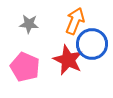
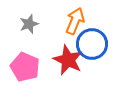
gray star: rotated 24 degrees counterclockwise
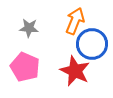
gray star: moved 4 px down; rotated 24 degrees clockwise
red star: moved 7 px right, 11 px down
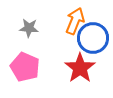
blue circle: moved 1 px right, 6 px up
red star: moved 5 px right, 3 px up; rotated 12 degrees clockwise
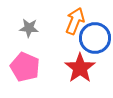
blue circle: moved 2 px right
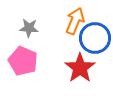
pink pentagon: moved 2 px left, 6 px up
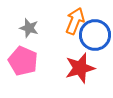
gray star: rotated 12 degrees clockwise
blue circle: moved 3 px up
red star: rotated 20 degrees clockwise
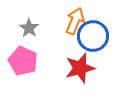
gray star: rotated 18 degrees clockwise
blue circle: moved 2 px left, 1 px down
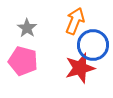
gray star: moved 2 px left
blue circle: moved 9 px down
pink pentagon: rotated 8 degrees counterclockwise
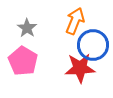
pink pentagon: rotated 16 degrees clockwise
red star: rotated 12 degrees clockwise
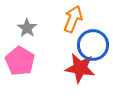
orange arrow: moved 2 px left, 2 px up
pink pentagon: moved 3 px left
red star: rotated 12 degrees clockwise
